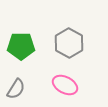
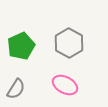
green pentagon: rotated 24 degrees counterclockwise
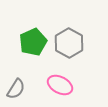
green pentagon: moved 12 px right, 4 px up
pink ellipse: moved 5 px left
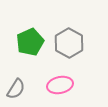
green pentagon: moved 3 px left
pink ellipse: rotated 40 degrees counterclockwise
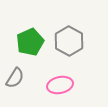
gray hexagon: moved 2 px up
gray semicircle: moved 1 px left, 11 px up
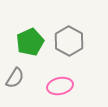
pink ellipse: moved 1 px down
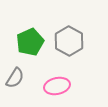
pink ellipse: moved 3 px left
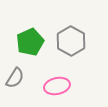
gray hexagon: moved 2 px right
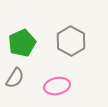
green pentagon: moved 8 px left, 1 px down
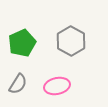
gray semicircle: moved 3 px right, 6 px down
